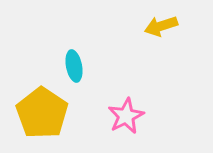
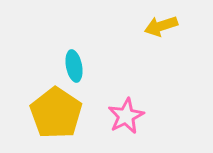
yellow pentagon: moved 14 px right
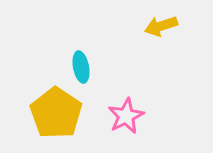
cyan ellipse: moved 7 px right, 1 px down
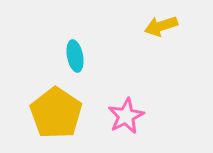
cyan ellipse: moved 6 px left, 11 px up
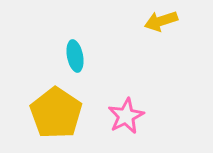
yellow arrow: moved 5 px up
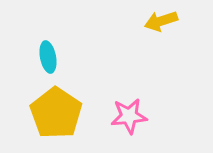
cyan ellipse: moved 27 px left, 1 px down
pink star: moved 3 px right; rotated 21 degrees clockwise
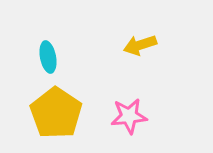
yellow arrow: moved 21 px left, 24 px down
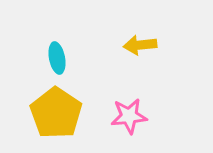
yellow arrow: rotated 12 degrees clockwise
cyan ellipse: moved 9 px right, 1 px down
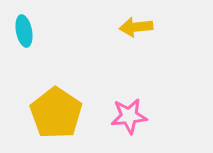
yellow arrow: moved 4 px left, 18 px up
cyan ellipse: moved 33 px left, 27 px up
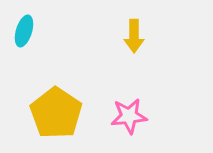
yellow arrow: moved 2 px left, 9 px down; rotated 84 degrees counterclockwise
cyan ellipse: rotated 28 degrees clockwise
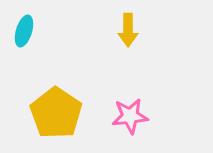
yellow arrow: moved 6 px left, 6 px up
pink star: moved 1 px right
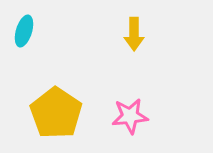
yellow arrow: moved 6 px right, 4 px down
